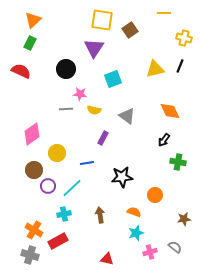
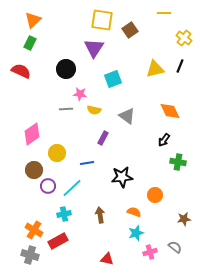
yellow cross: rotated 21 degrees clockwise
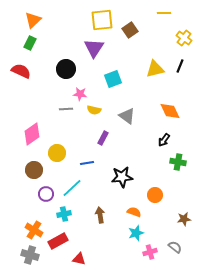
yellow square: rotated 15 degrees counterclockwise
purple circle: moved 2 px left, 8 px down
red triangle: moved 28 px left
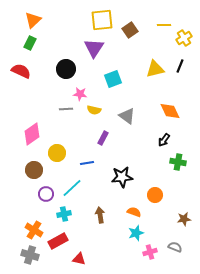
yellow line: moved 12 px down
yellow cross: rotated 21 degrees clockwise
gray semicircle: rotated 16 degrees counterclockwise
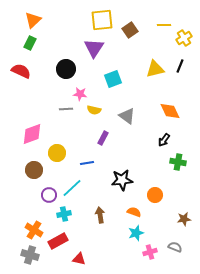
pink diamond: rotated 15 degrees clockwise
black star: moved 3 px down
purple circle: moved 3 px right, 1 px down
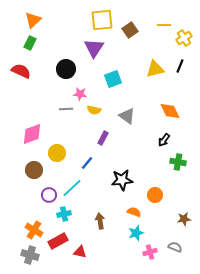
blue line: rotated 40 degrees counterclockwise
brown arrow: moved 6 px down
red triangle: moved 1 px right, 7 px up
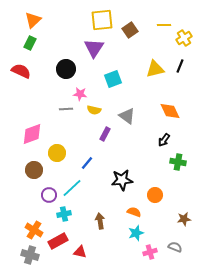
purple rectangle: moved 2 px right, 4 px up
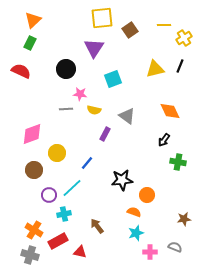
yellow square: moved 2 px up
orange circle: moved 8 px left
brown arrow: moved 3 px left, 5 px down; rotated 28 degrees counterclockwise
pink cross: rotated 16 degrees clockwise
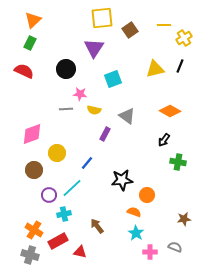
red semicircle: moved 3 px right
orange diamond: rotated 35 degrees counterclockwise
cyan star: rotated 21 degrees counterclockwise
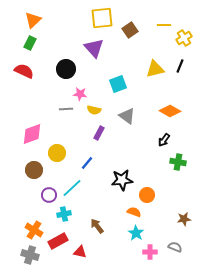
purple triangle: rotated 15 degrees counterclockwise
cyan square: moved 5 px right, 5 px down
purple rectangle: moved 6 px left, 1 px up
